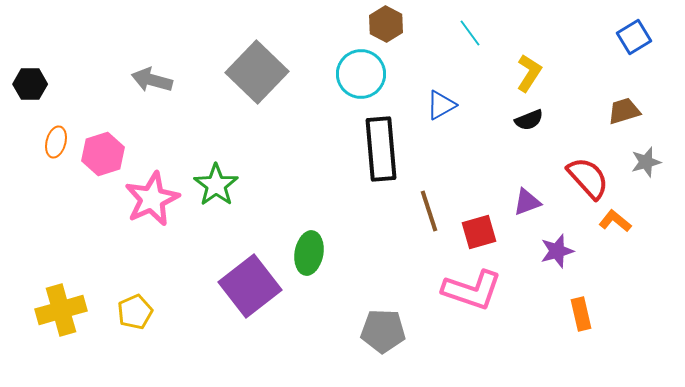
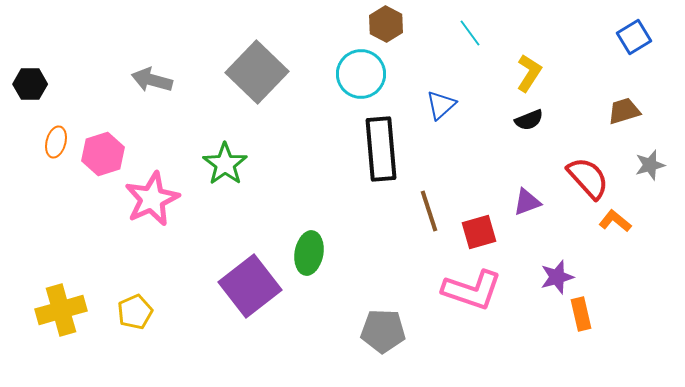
blue triangle: rotated 12 degrees counterclockwise
gray star: moved 4 px right, 3 px down
green star: moved 9 px right, 21 px up
purple star: moved 26 px down
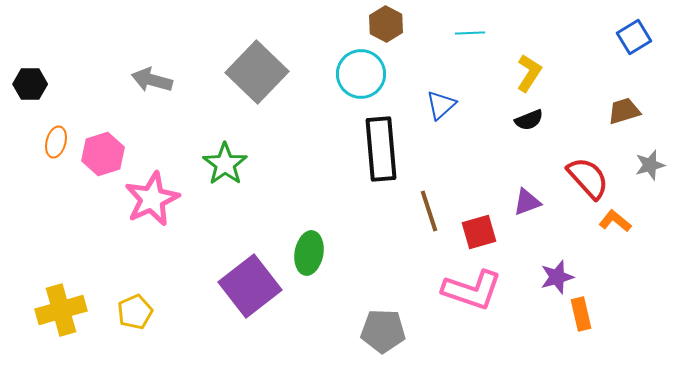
cyan line: rotated 56 degrees counterclockwise
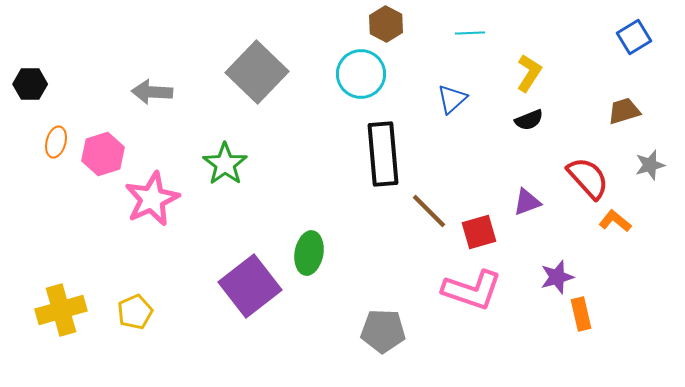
gray arrow: moved 12 px down; rotated 12 degrees counterclockwise
blue triangle: moved 11 px right, 6 px up
black rectangle: moved 2 px right, 5 px down
brown line: rotated 27 degrees counterclockwise
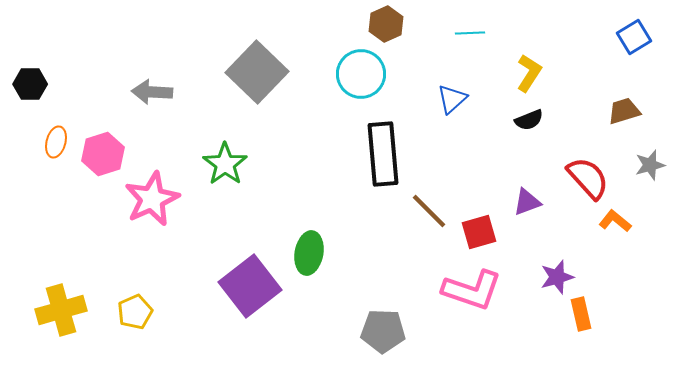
brown hexagon: rotated 8 degrees clockwise
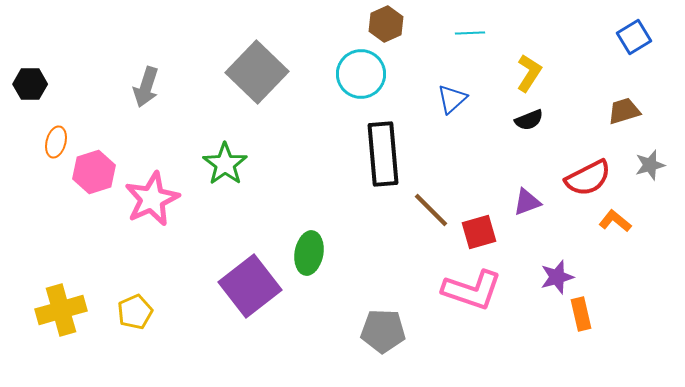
gray arrow: moved 6 px left, 5 px up; rotated 75 degrees counterclockwise
pink hexagon: moved 9 px left, 18 px down
red semicircle: rotated 105 degrees clockwise
brown line: moved 2 px right, 1 px up
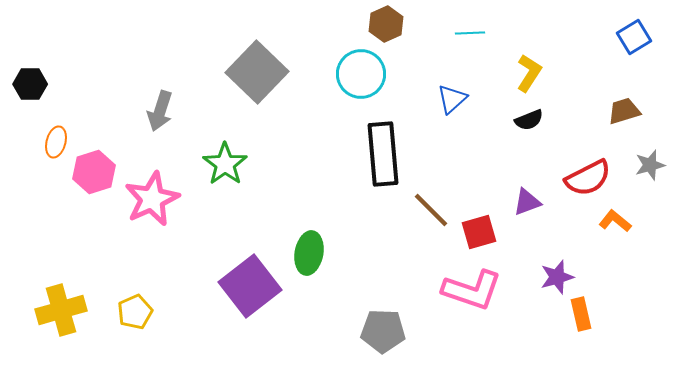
gray arrow: moved 14 px right, 24 px down
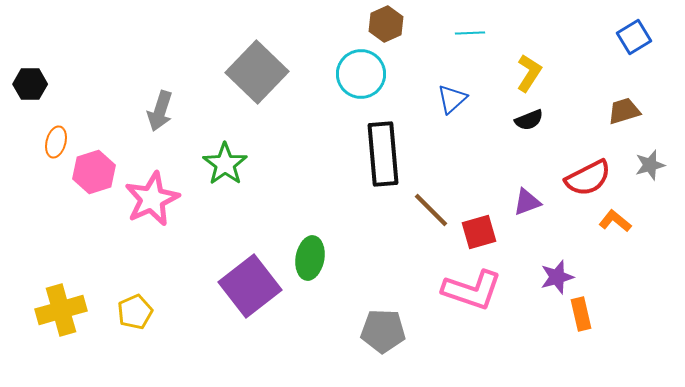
green ellipse: moved 1 px right, 5 px down
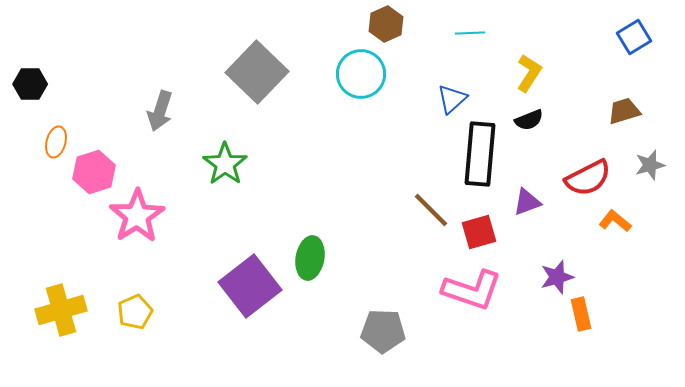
black rectangle: moved 97 px right; rotated 10 degrees clockwise
pink star: moved 15 px left, 17 px down; rotated 8 degrees counterclockwise
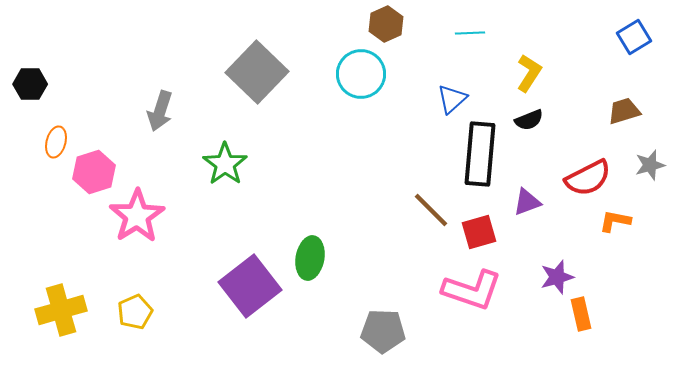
orange L-shape: rotated 28 degrees counterclockwise
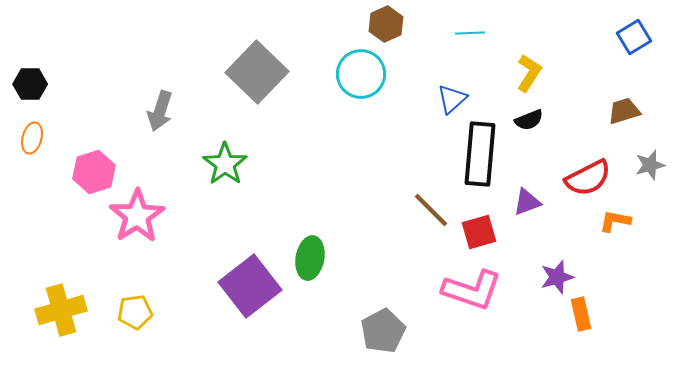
orange ellipse: moved 24 px left, 4 px up
yellow pentagon: rotated 16 degrees clockwise
gray pentagon: rotated 30 degrees counterclockwise
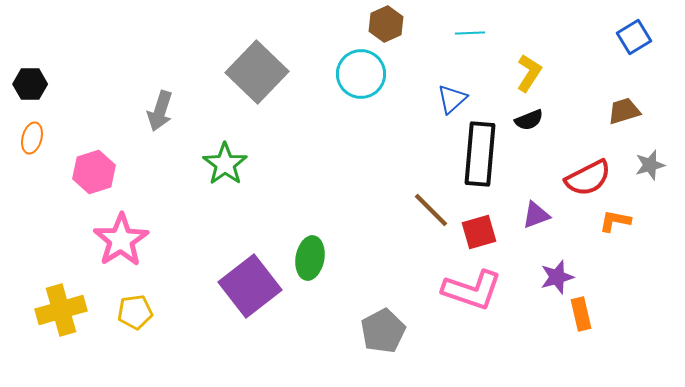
purple triangle: moved 9 px right, 13 px down
pink star: moved 16 px left, 24 px down
